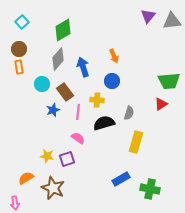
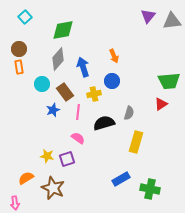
cyan square: moved 3 px right, 5 px up
green diamond: rotated 20 degrees clockwise
yellow cross: moved 3 px left, 6 px up; rotated 16 degrees counterclockwise
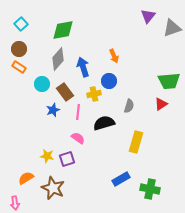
cyan square: moved 4 px left, 7 px down
gray triangle: moved 7 px down; rotated 12 degrees counterclockwise
orange rectangle: rotated 48 degrees counterclockwise
blue circle: moved 3 px left
gray semicircle: moved 7 px up
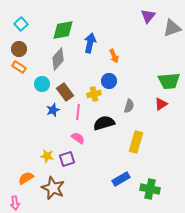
blue arrow: moved 7 px right, 24 px up; rotated 30 degrees clockwise
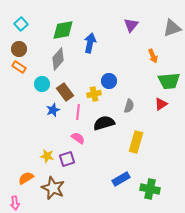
purple triangle: moved 17 px left, 9 px down
orange arrow: moved 39 px right
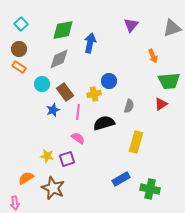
gray diamond: moved 1 px right; rotated 25 degrees clockwise
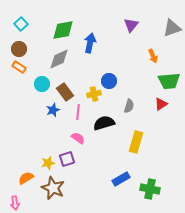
yellow star: moved 1 px right, 7 px down; rotated 24 degrees counterclockwise
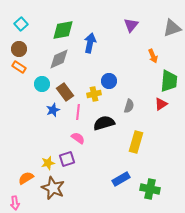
green trapezoid: rotated 80 degrees counterclockwise
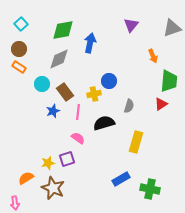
blue star: moved 1 px down
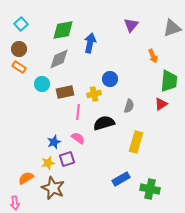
blue circle: moved 1 px right, 2 px up
brown rectangle: rotated 66 degrees counterclockwise
blue star: moved 1 px right, 31 px down
